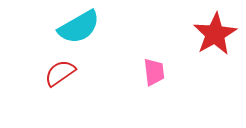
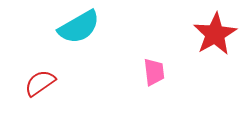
red semicircle: moved 20 px left, 10 px down
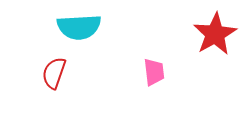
cyan semicircle: rotated 27 degrees clockwise
red semicircle: moved 14 px right, 10 px up; rotated 36 degrees counterclockwise
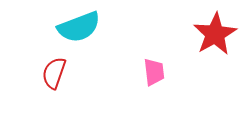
cyan semicircle: rotated 18 degrees counterclockwise
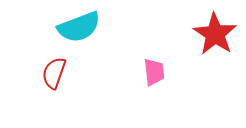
red star: rotated 9 degrees counterclockwise
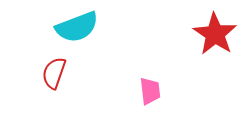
cyan semicircle: moved 2 px left
pink trapezoid: moved 4 px left, 19 px down
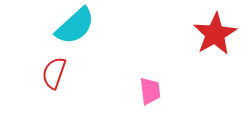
cyan semicircle: moved 2 px left, 1 px up; rotated 21 degrees counterclockwise
red star: rotated 9 degrees clockwise
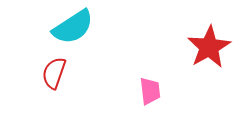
cyan semicircle: moved 2 px left, 1 px down; rotated 9 degrees clockwise
red star: moved 6 px left, 13 px down
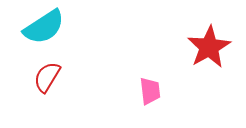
cyan semicircle: moved 29 px left
red semicircle: moved 7 px left, 4 px down; rotated 12 degrees clockwise
